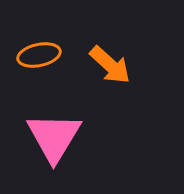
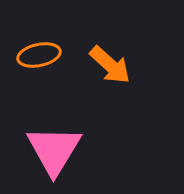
pink triangle: moved 13 px down
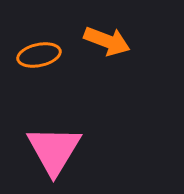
orange arrow: moved 3 px left, 24 px up; rotated 21 degrees counterclockwise
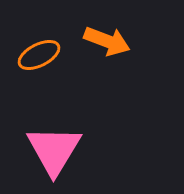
orange ellipse: rotated 15 degrees counterclockwise
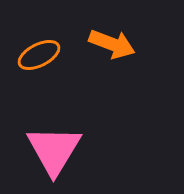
orange arrow: moved 5 px right, 3 px down
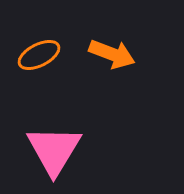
orange arrow: moved 10 px down
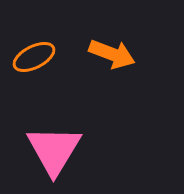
orange ellipse: moved 5 px left, 2 px down
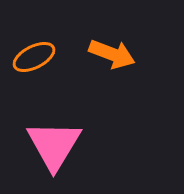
pink triangle: moved 5 px up
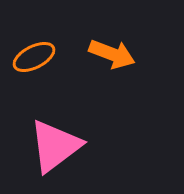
pink triangle: moved 1 px right, 1 px down; rotated 22 degrees clockwise
